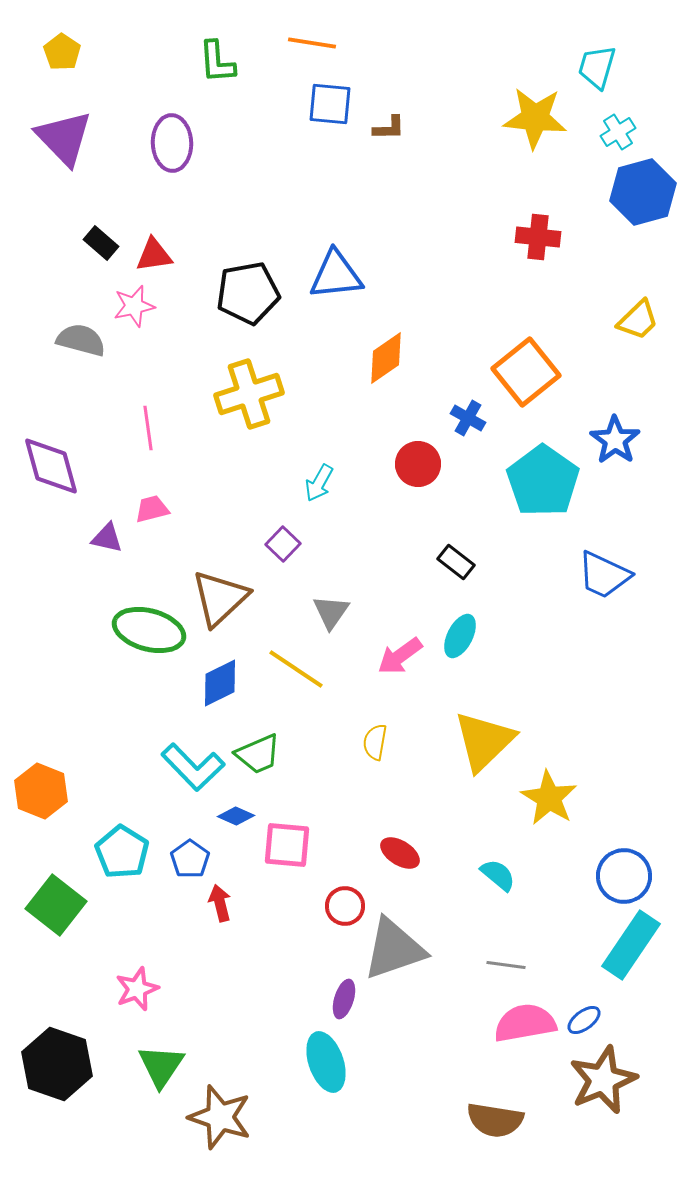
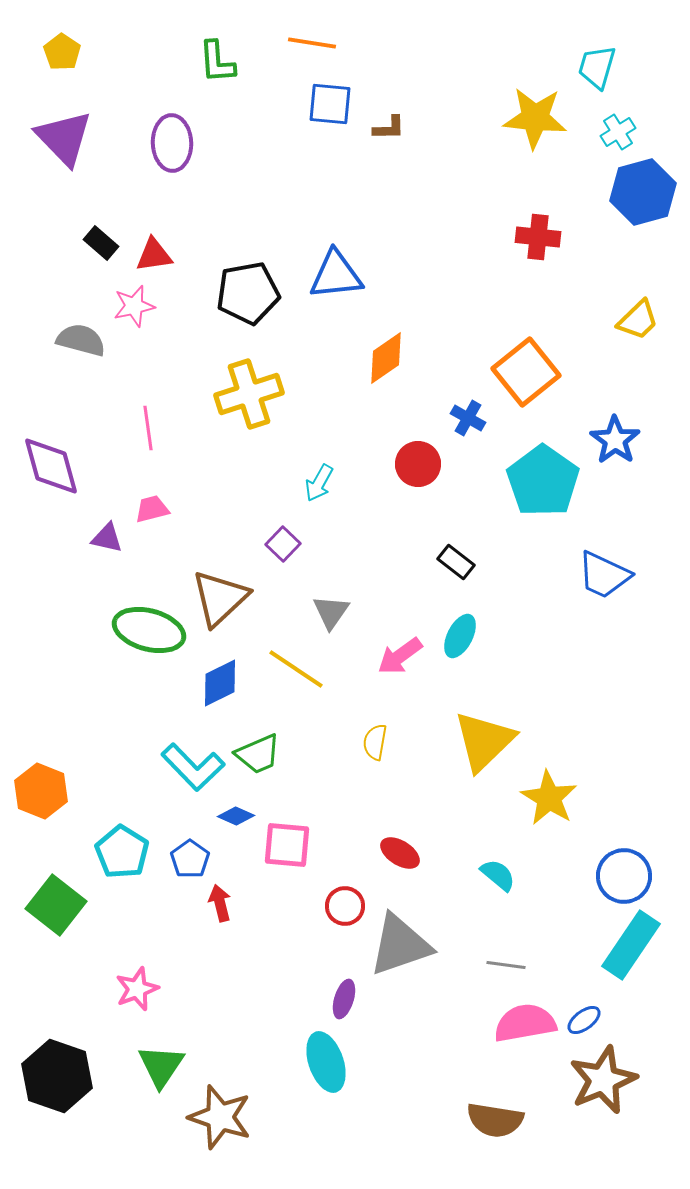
gray triangle at (394, 949): moved 6 px right, 4 px up
black hexagon at (57, 1064): moved 12 px down
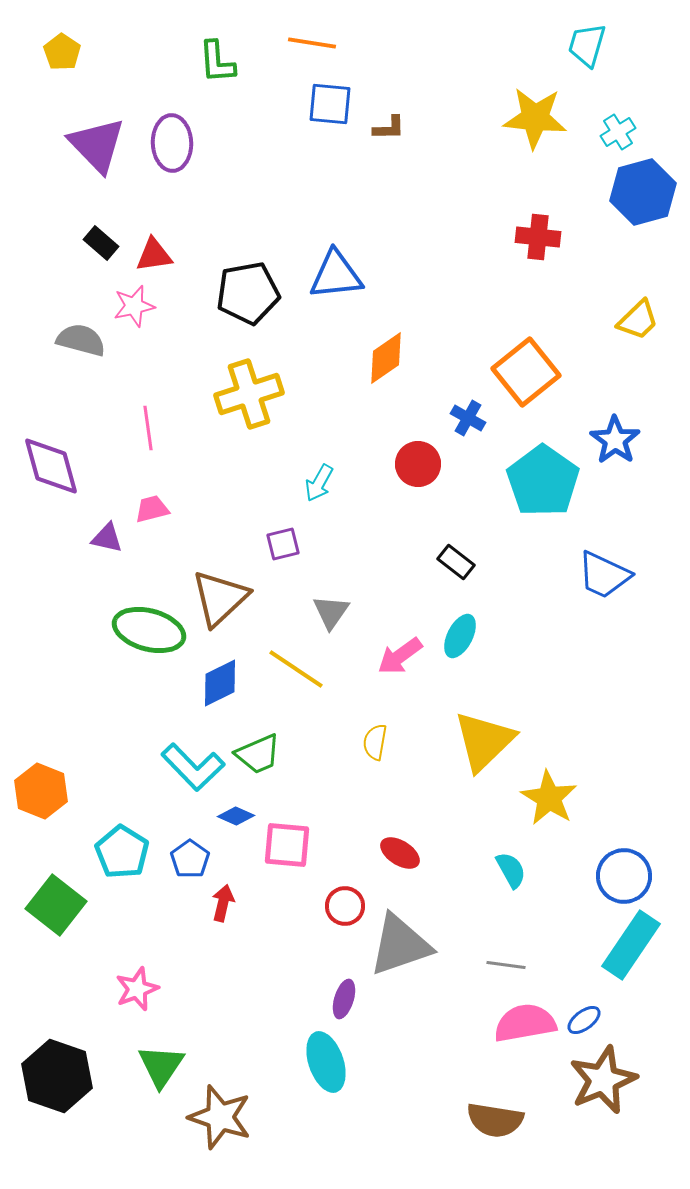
cyan trapezoid at (597, 67): moved 10 px left, 22 px up
purple triangle at (64, 138): moved 33 px right, 7 px down
purple square at (283, 544): rotated 32 degrees clockwise
cyan semicircle at (498, 875): moved 13 px right, 5 px up; rotated 21 degrees clockwise
red arrow at (220, 903): moved 3 px right; rotated 27 degrees clockwise
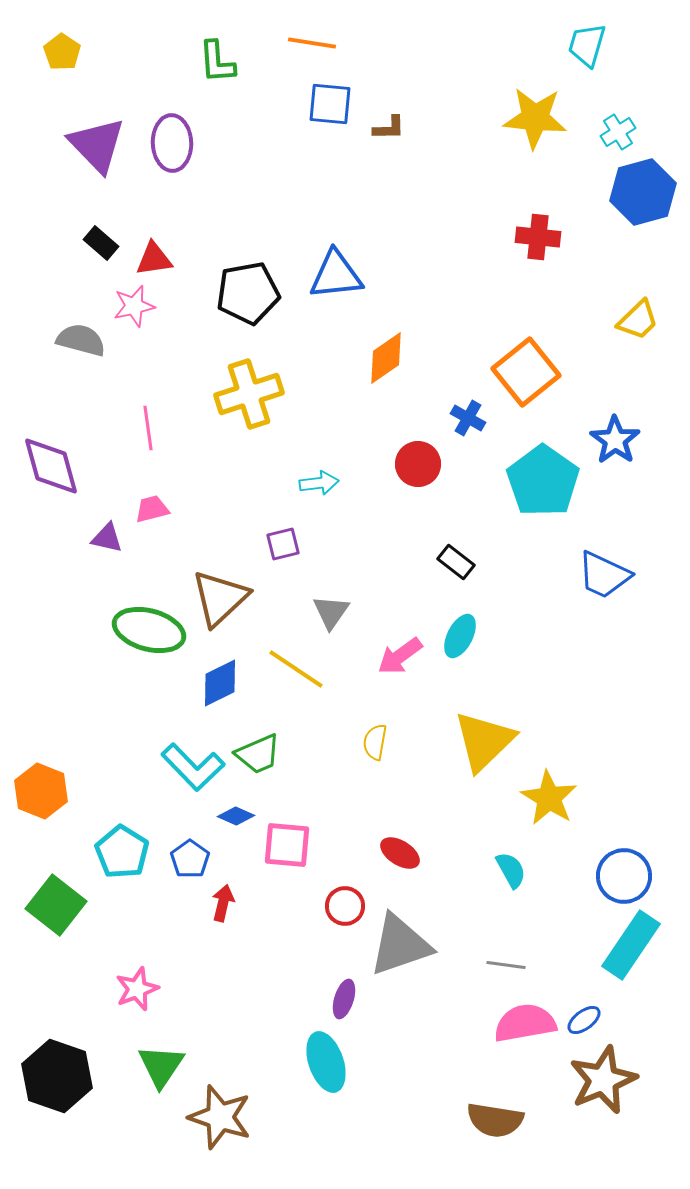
red triangle at (154, 255): moved 4 px down
cyan arrow at (319, 483): rotated 126 degrees counterclockwise
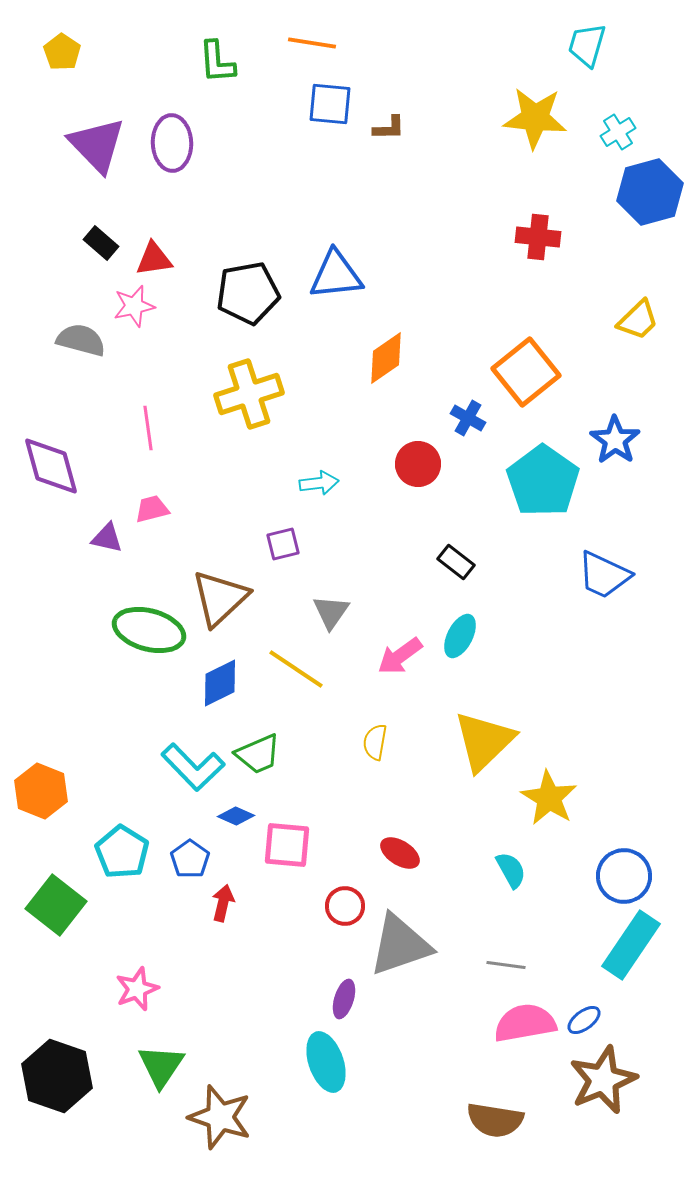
blue hexagon at (643, 192): moved 7 px right
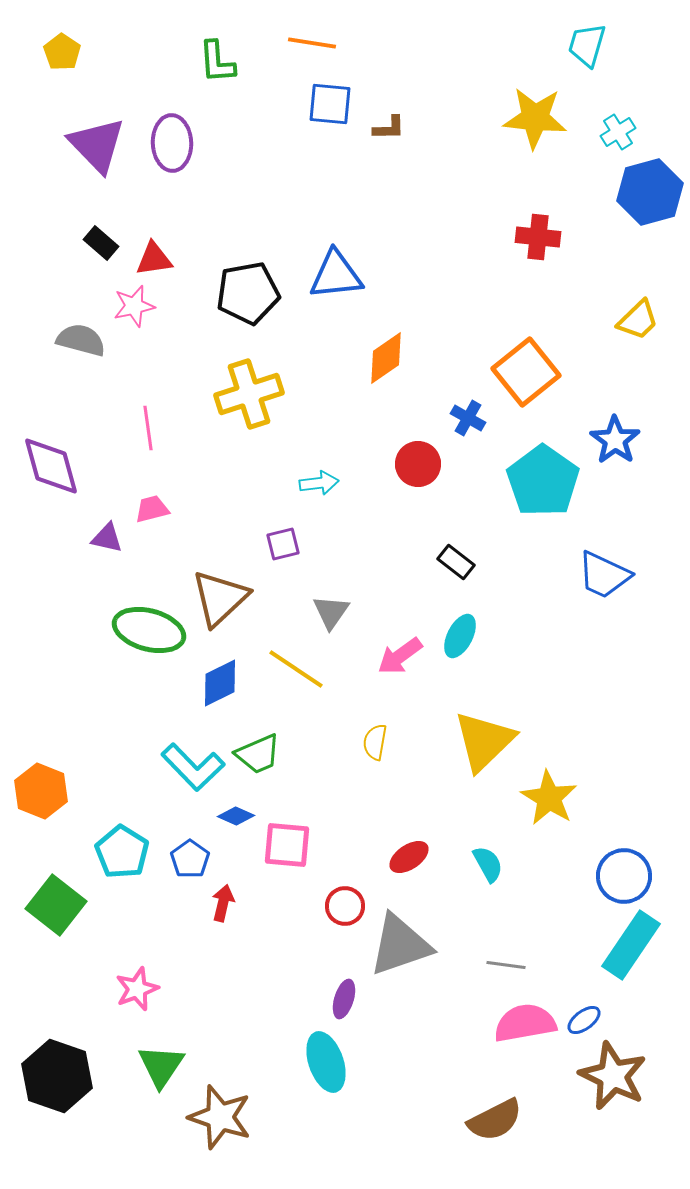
red ellipse at (400, 853): moved 9 px right, 4 px down; rotated 66 degrees counterclockwise
cyan semicircle at (511, 870): moved 23 px left, 6 px up
brown star at (603, 1080): moved 10 px right, 4 px up; rotated 24 degrees counterclockwise
brown semicircle at (495, 1120): rotated 36 degrees counterclockwise
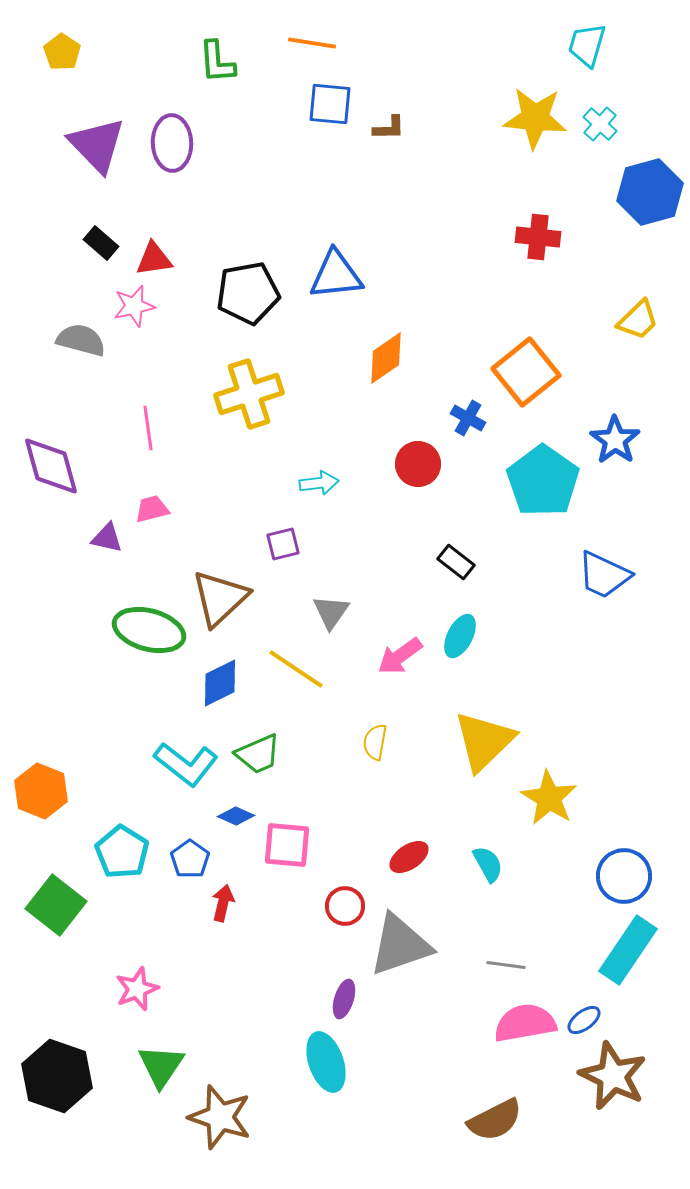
cyan cross at (618, 132): moved 18 px left, 8 px up; rotated 16 degrees counterclockwise
cyan L-shape at (193, 767): moved 7 px left, 3 px up; rotated 8 degrees counterclockwise
cyan rectangle at (631, 945): moved 3 px left, 5 px down
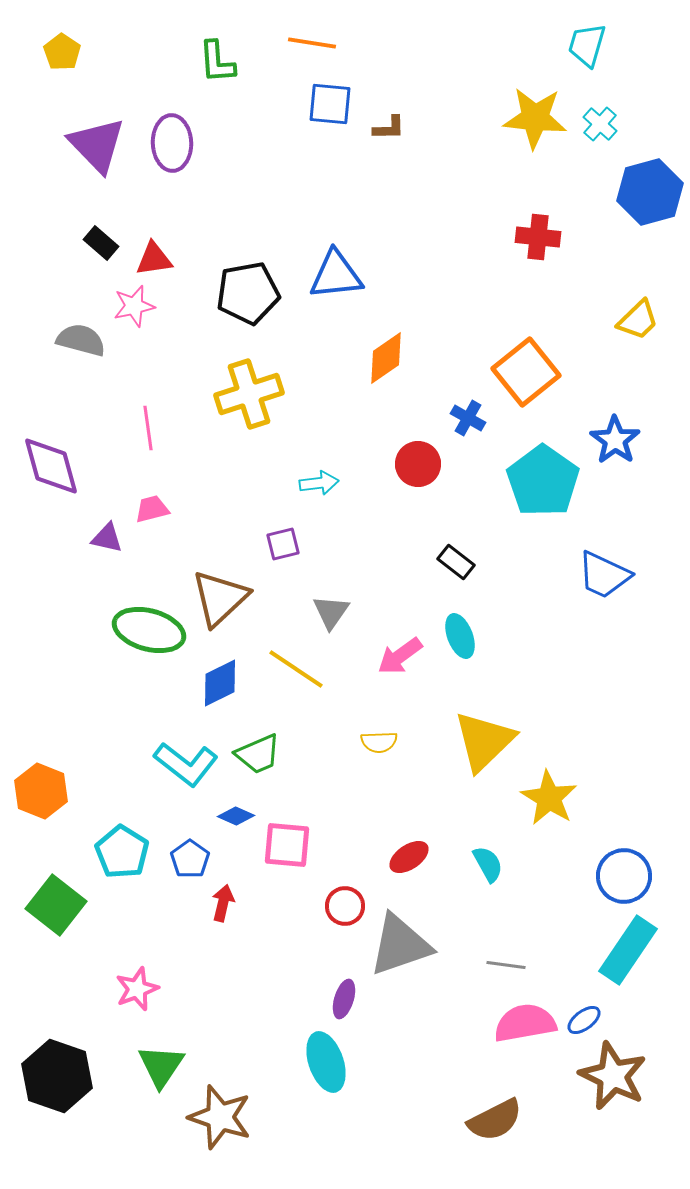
cyan ellipse at (460, 636): rotated 48 degrees counterclockwise
yellow semicircle at (375, 742): moved 4 px right; rotated 102 degrees counterclockwise
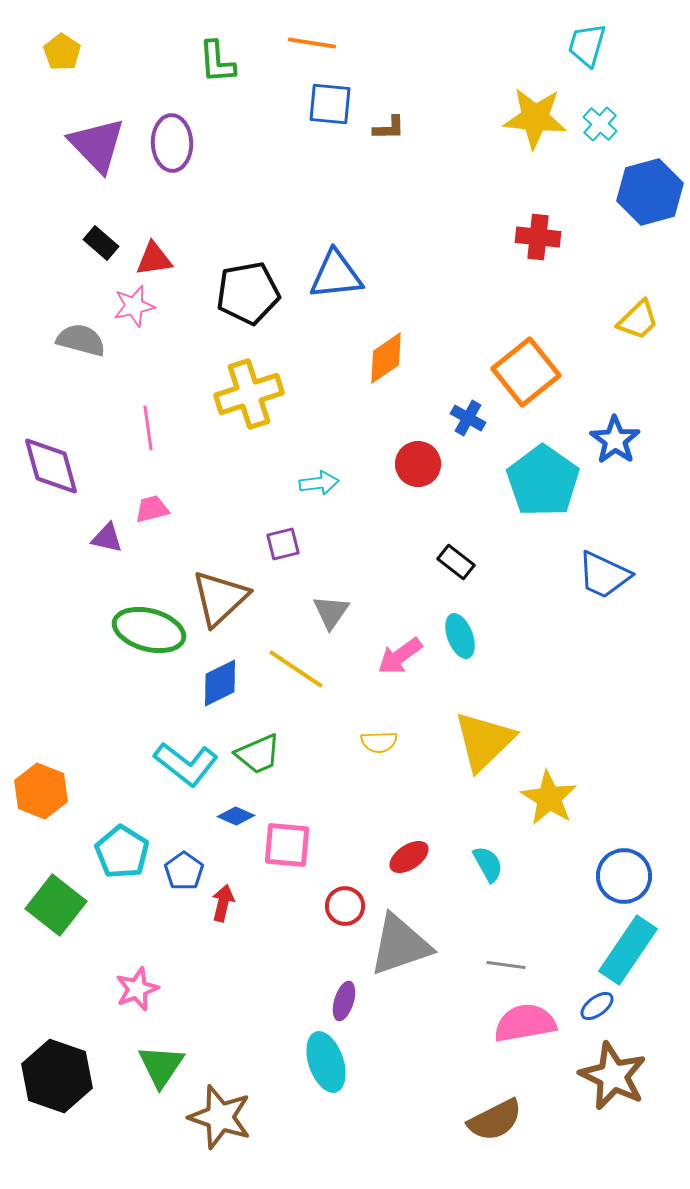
blue pentagon at (190, 859): moved 6 px left, 12 px down
purple ellipse at (344, 999): moved 2 px down
blue ellipse at (584, 1020): moved 13 px right, 14 px up
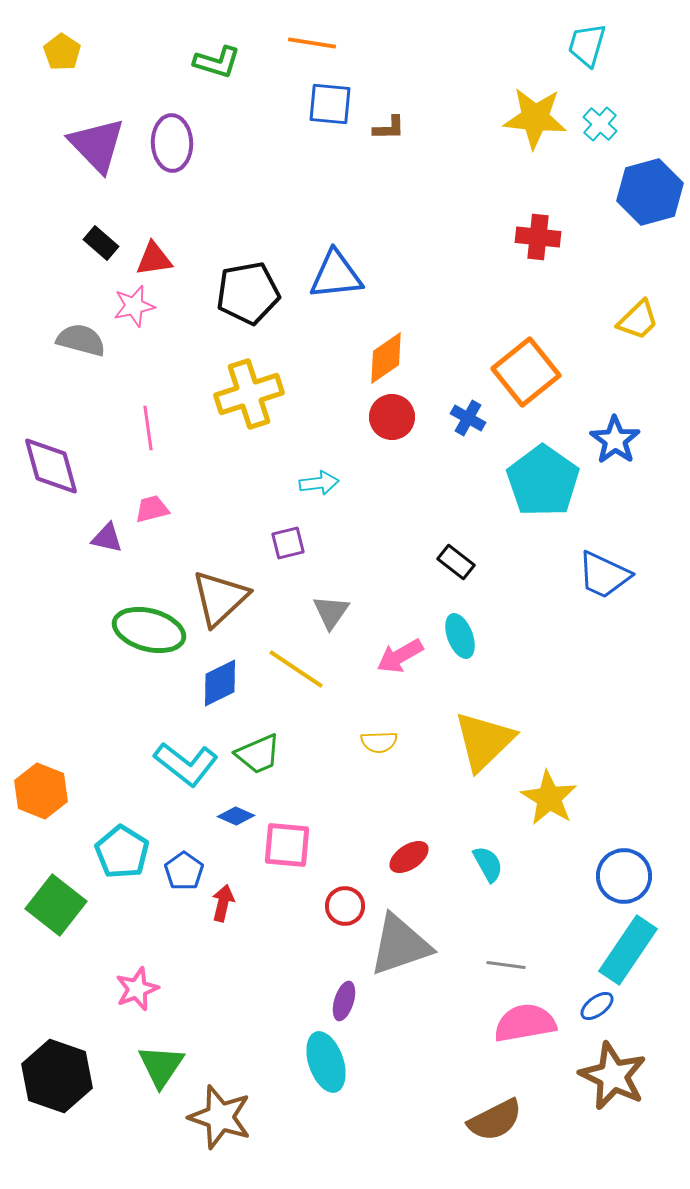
green L-shape at (217, 62): rotated 69 degrees counterclockwise
red circle at (418, 464): moved 26 px left, 47 px up
purple square at (283, 544): moved 5 px right, 1 px up
pink arrow at (400, 656): rotated 6 degrees clockwise
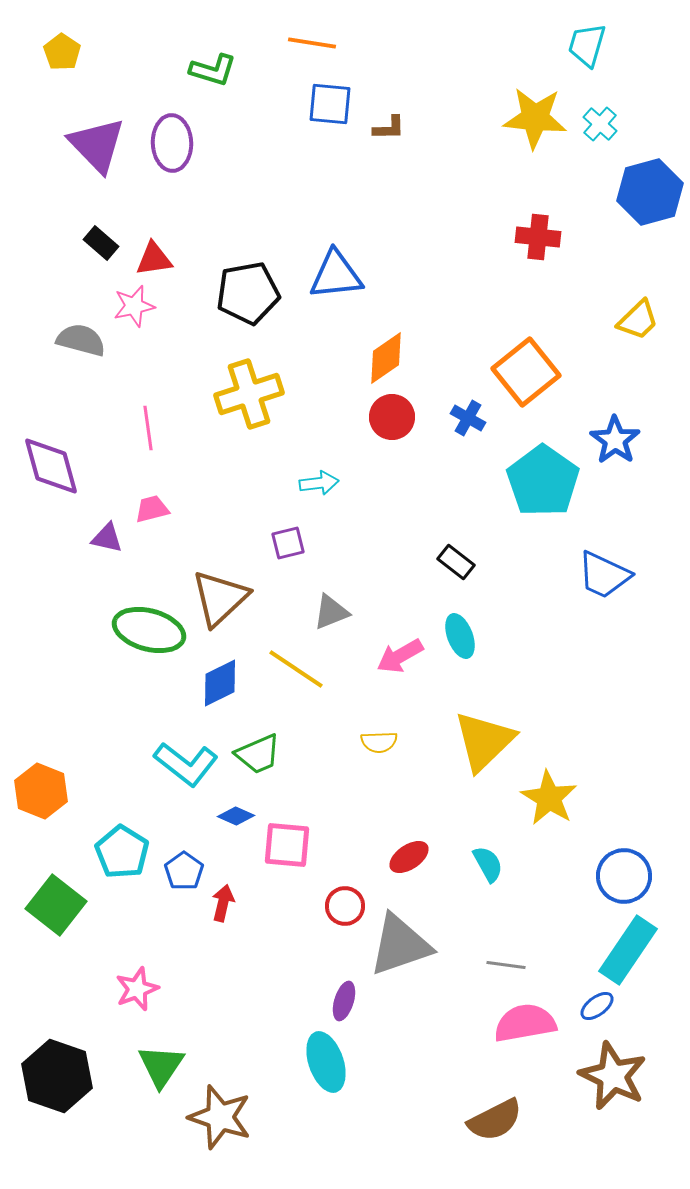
green L-shape at (217, 62): moved 4 px left, 8 px down
gray triangle at (331, 612): rotated 33 degrees clockwise
